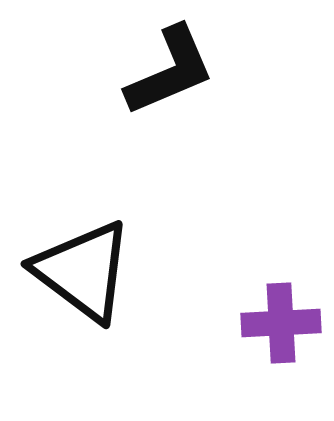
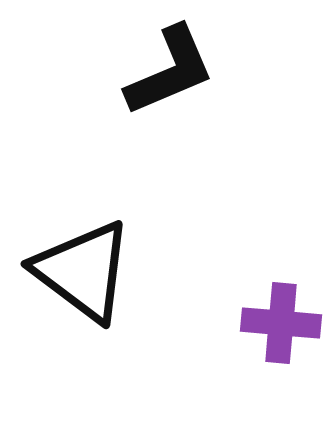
purple cross: rotated 8 degrees clockwise
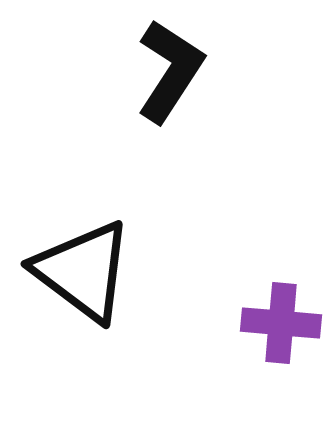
black L-shape: rotated 34 degrees counterclockwise
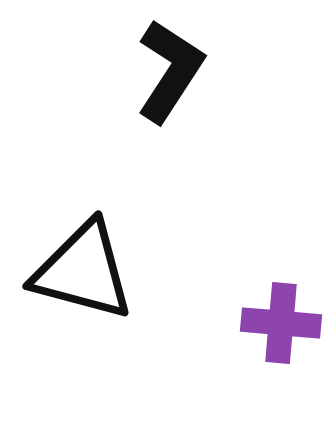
black triangle: rotated 22 degrees counterclockwise
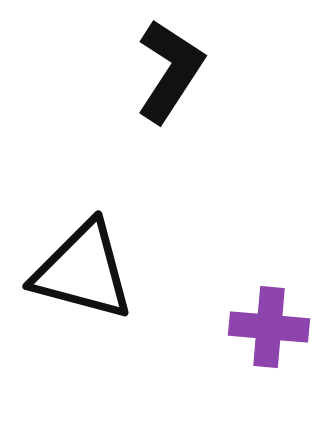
purple cross: moved 12 px left, 4 px down
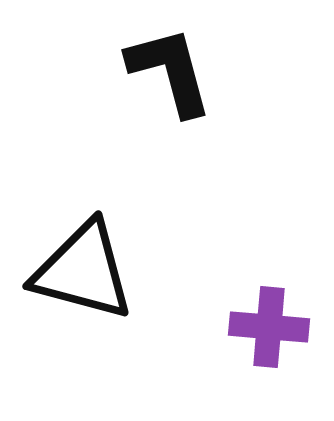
black L-shape: rotated 48 degrees counterclockwise
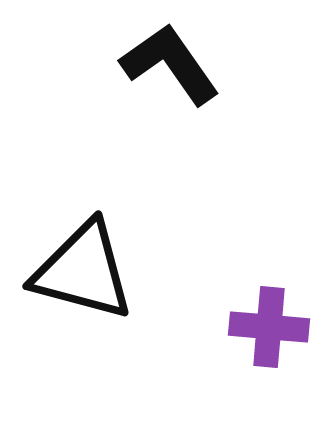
black L-shape: moved 7 px up; rotated 20 degrees counterclockwise
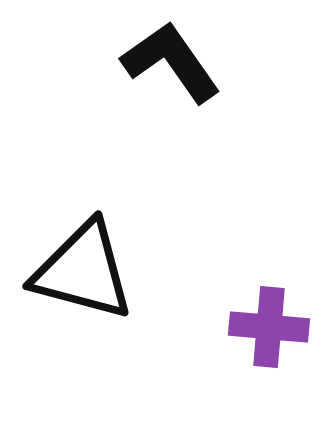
black L-shape: moved 1 px right, 2 px up
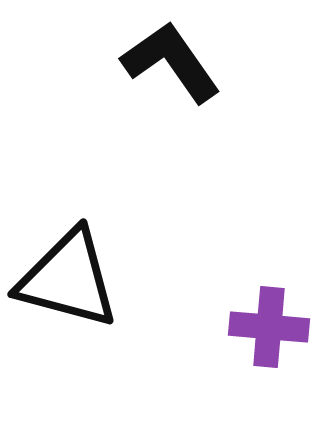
black triangle: moved 15 px left, 8 px down
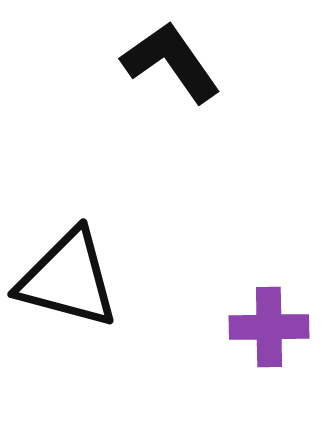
purple cross: rotated 6 degrees counterclockwise
